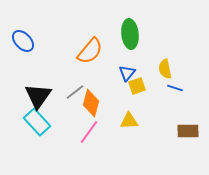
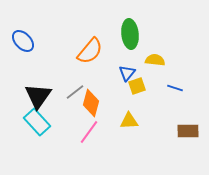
yellow semicircle: moved 10 px left, 9 px up; rotated 108 degrees clockwise
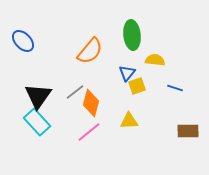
green ellipse: moved 2 px right, 1 px down
pink line: rotated 15 degrees clockwise
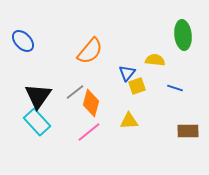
green ellipse: moved 51 px right
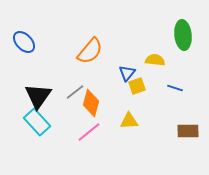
blue ellipse: moved 1 px right, 1 px down
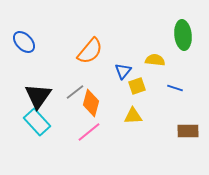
blue triangle: moved 4 px left, 2 px up
yellow triangle: moved 4 px right, 5 px up
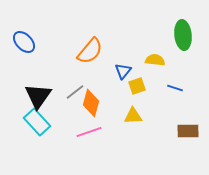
pink line: rotated 20 degrees clockwise
